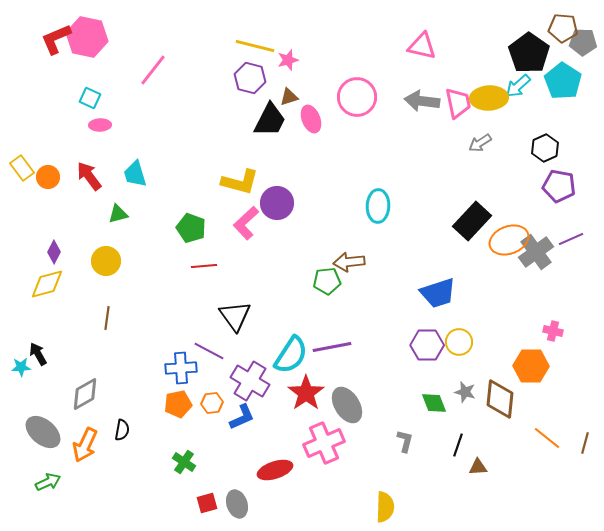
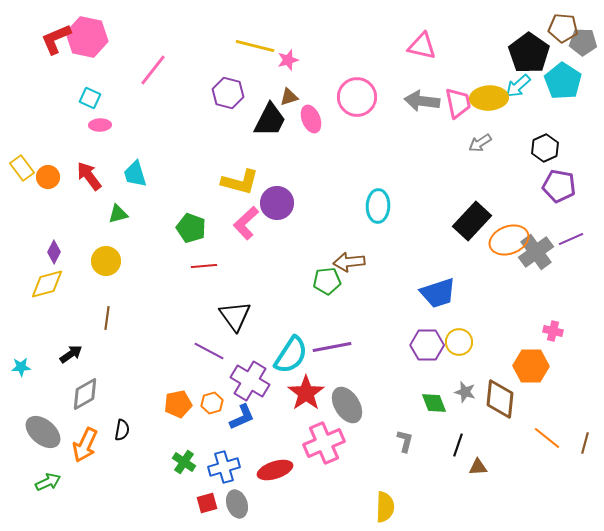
purple hexagon at (250, 78): moved 22 px left, 15 px down
black arrow at (38, 354): moved 33 px right; rotated 85 degrees clockwise
blue cross at (181, 368): moved 43 px right, 99 px down; rotated 12 degrees counterclockwise
orange hexagon at (212, 403): rotated 10 degrees counterclockwise
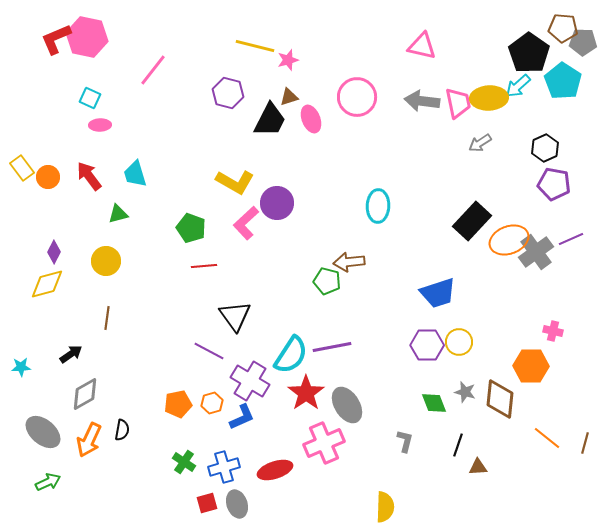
yellow L-shape at (240, 182): moved 5 px left; rotated 15 degrees clockwise
purple pentagon at (559, 186): moved 5 px left, 2 px up
green pentagon at (327, 281): rotated 20 degrees clockwise
orange arrow at (85, 445): moved 4 px right, 5 px up
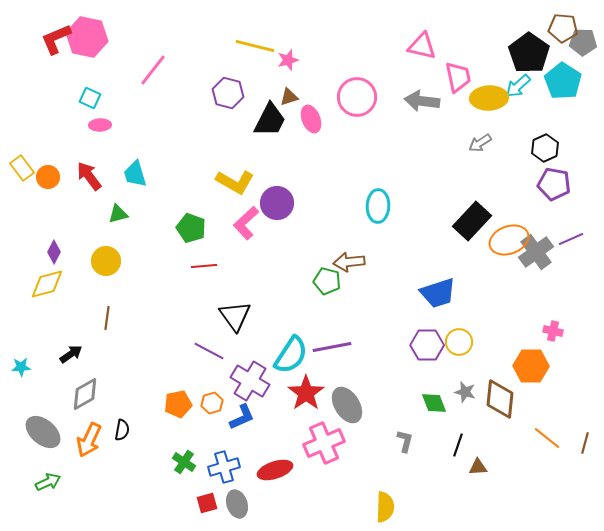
pink trapezoid at (458, 103): moved 26 px up
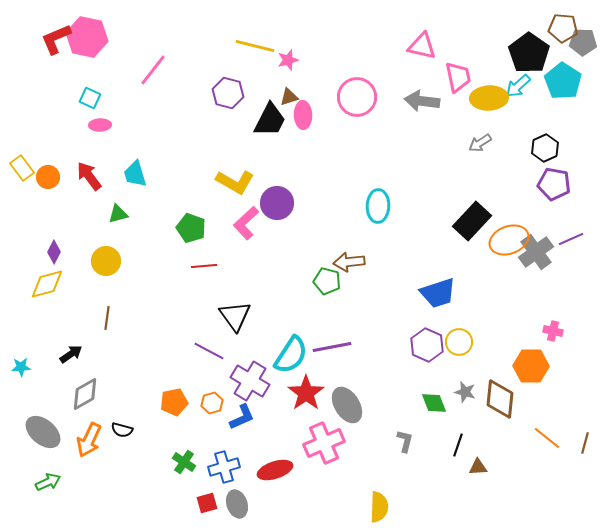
pink ellipse at (311, 119): moved 8 px left, 4 px up; rotated 20 degrees clockwise
purple hexagon at (427, 345): rotated 24 degrees clockwise
orange pentagon at (178, 404): moved 4 px left, 2 px up
black semicircle at (122, 430): rotated 95 degrees clockwise
yellow semicircle at (385, 507): moved 6 px left
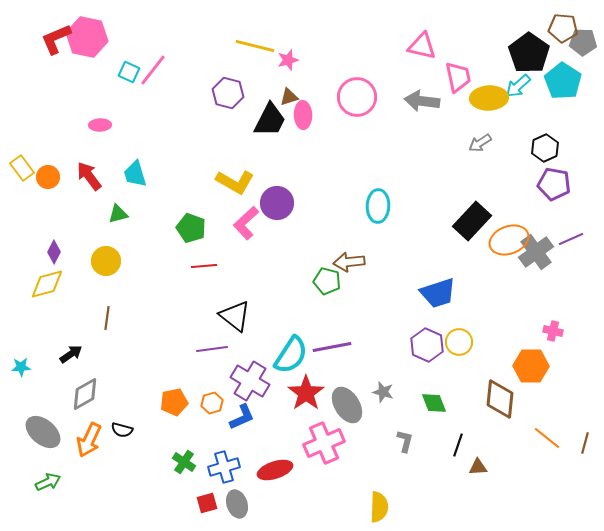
cyan square at (90, 98): moved 39 px right, 26 px up
black triangle at (235, 316): rotated 16 degrees counterclockwise
purple line at (209, 351): moved 3 px right, 2 px up; rotated 36 degrees counterclockwise
gray star at (465, 392): moved 82 px left
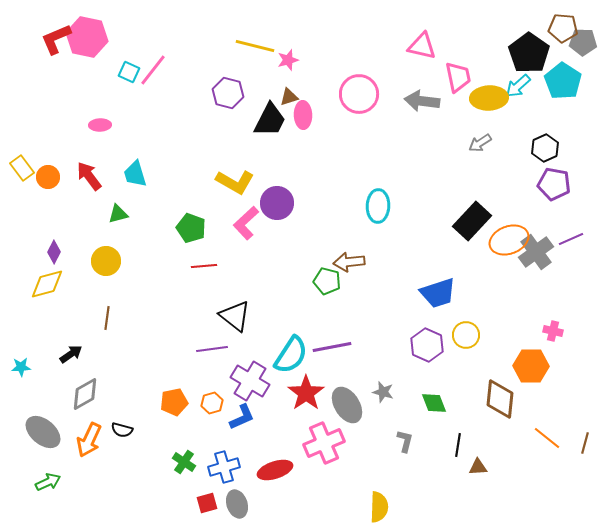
pink circle at (357, 97): moved 2 px right, 3 px up
yellow circle at (459, 342): moved 7 px right, 7 px up
black line at (458, 445): rotated 10 degrees counterclockwise
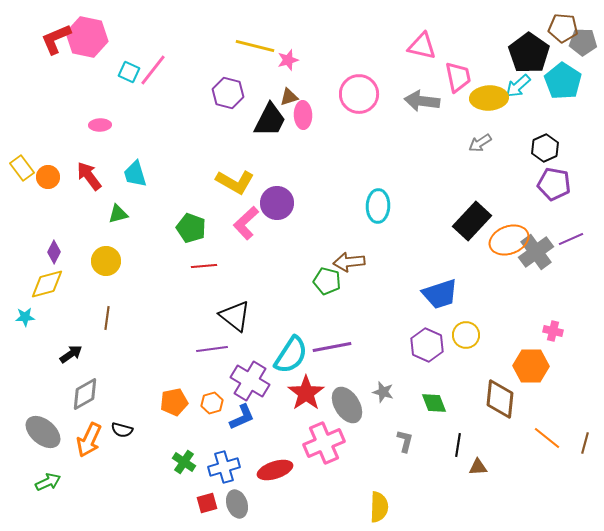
blue trapezoid at (438, 293): moved 2 px right, 1 px down
cyan star at (21, 367): moved 4 px right, 50 px up
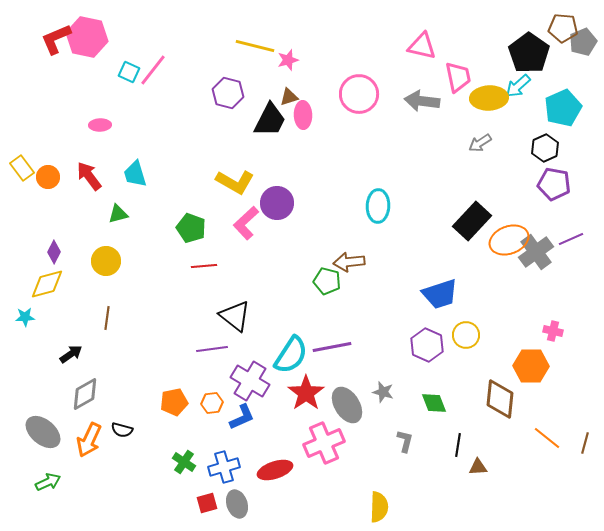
gray pentagon at (583, 42): rotated 24 degrees counterclockwise
cyan pentagon at (563, 81): moved 27 px down; rotated 15 degrees clockwise
orange hexagon at (212, 403): rotated 10 degrees clockwise
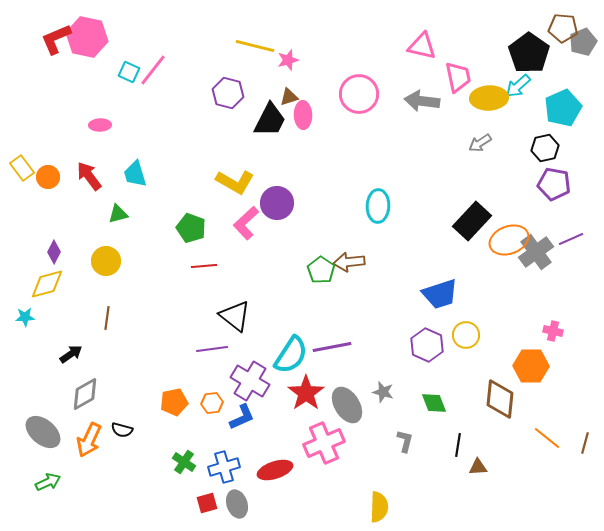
black hexagon at (545, 148): rotated 12 degrees clockwise
green pentagon at (327, 281): moved 6 px left, 11 px up; rotated 20 degrees clockwise
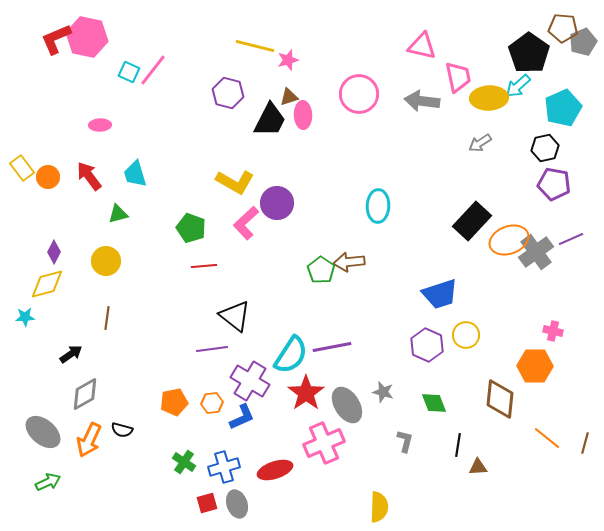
orange hexagon at (531, 366): moved 4 px right
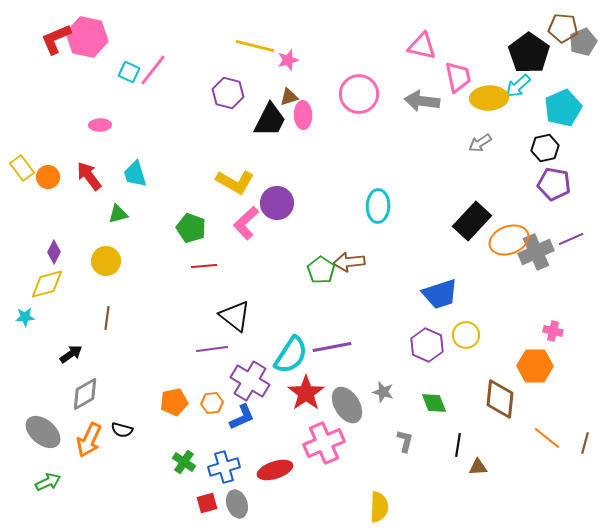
gray cross at (536, 252): rotated 12 degrees clockwise
